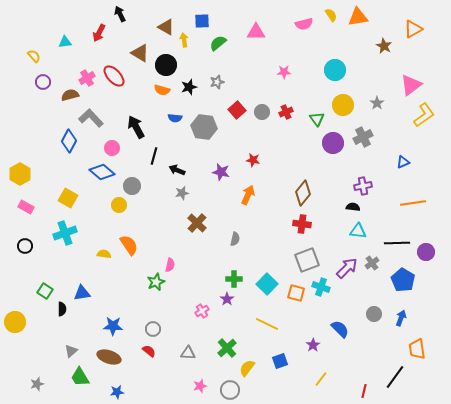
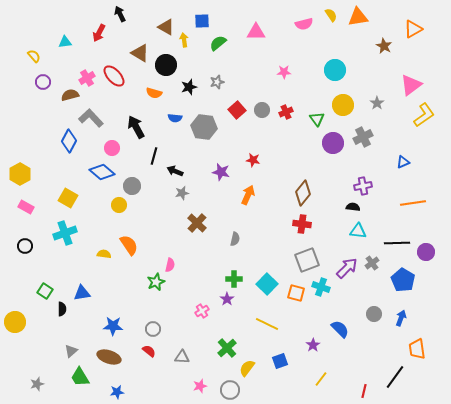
orange semicircle at (162, 90): moved 8 px left, 3 px down
gray circle at (262, 112): moved 2 px up
black arrow at (177, 170): moved 2 px left, 1 px down
gray triangle at (188, 353): moved 6 px left, 4 px down
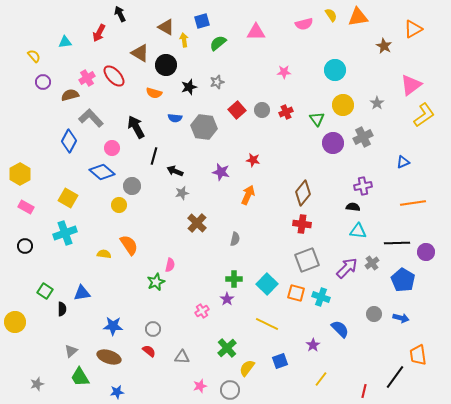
blue square at (202, 21): rotated 14 degrees counterclockwise
cyan cross at (321, 287): moved 10 px down
blue arrow at (401, 318): rotated 84 degrees clockwise
orange trapezoid at (417, 349): moved 1 px right, 6 px down
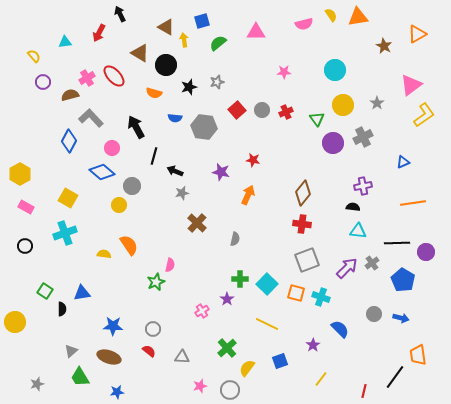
orange triangle at (413, 29): moved 4 px right, 5 px down
green cross at (234, 279): moved 6 px right
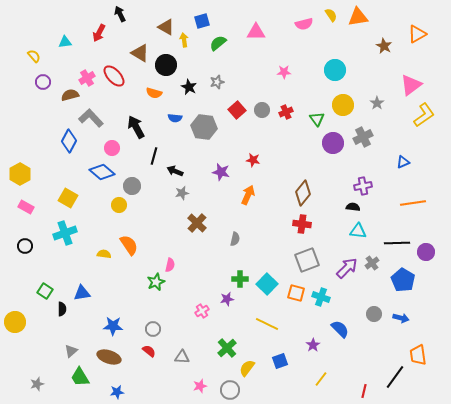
black star at (189, 87): rotated 28 degrees counterclockwise
purple star at (227, 299): rotated 24 degrees clockwise
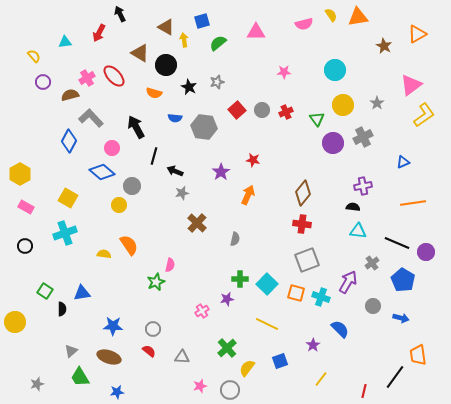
purple star at (221, 172): rotated 24 degrees clockwise
black line at (397, 243): rotated 25 degrees clockwise
purple arrow at (347, 268): moved 1 px right, 14 px down; rotated 15 degrees counterclockwise
gray circle at (374, 314): moved 1 px left, 8 px up
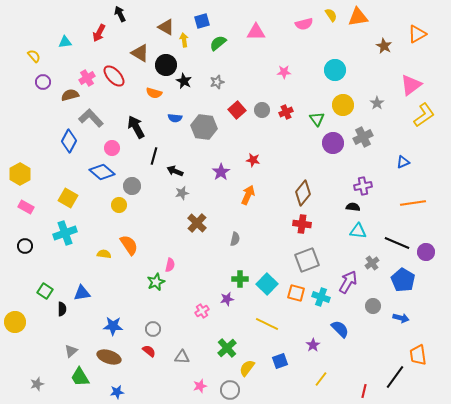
black star at (189, 87): moved 5 px left, 6 px up
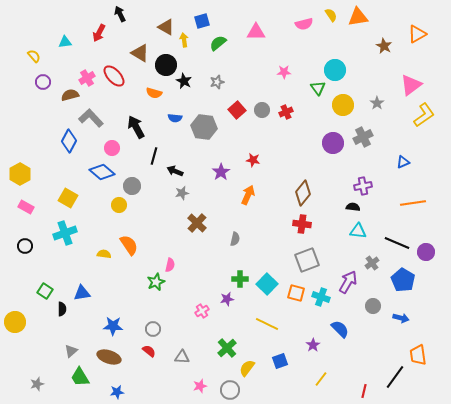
green triangle at (317, 119): moved 1 px right, 31 px up
